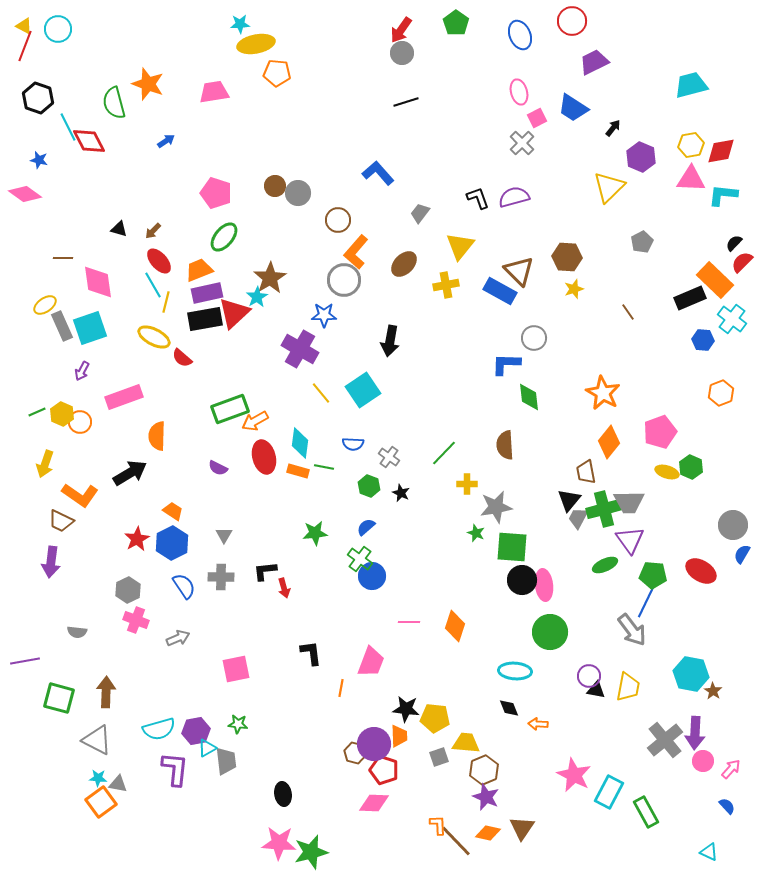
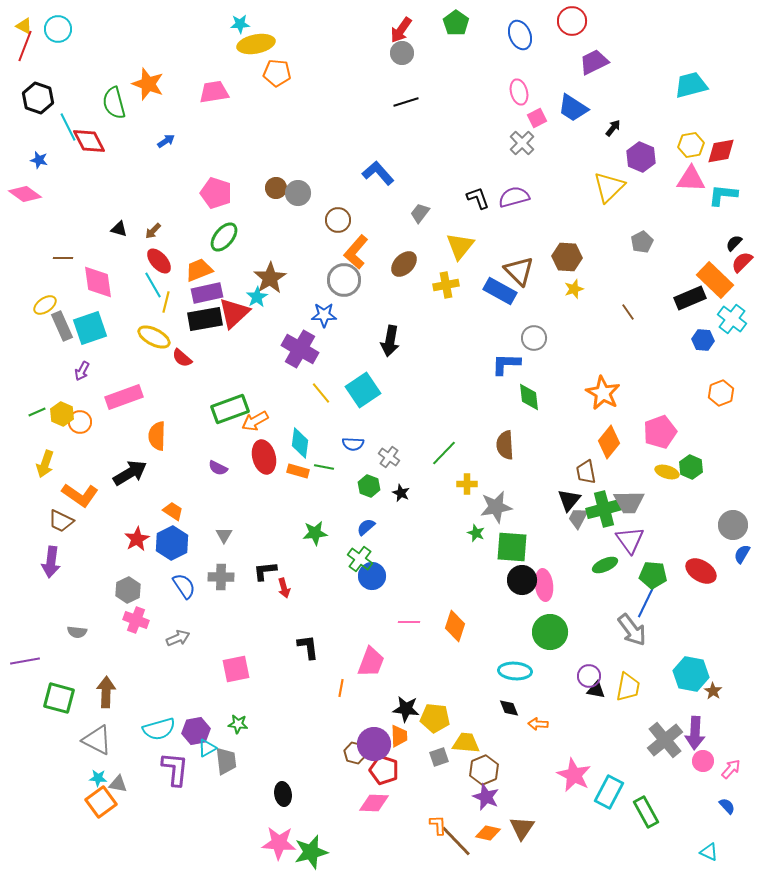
brown circle at (275, 186): moved 1 px right, 2 px down
black L-shape at (311, 653): moved 3 px left, 6 px up
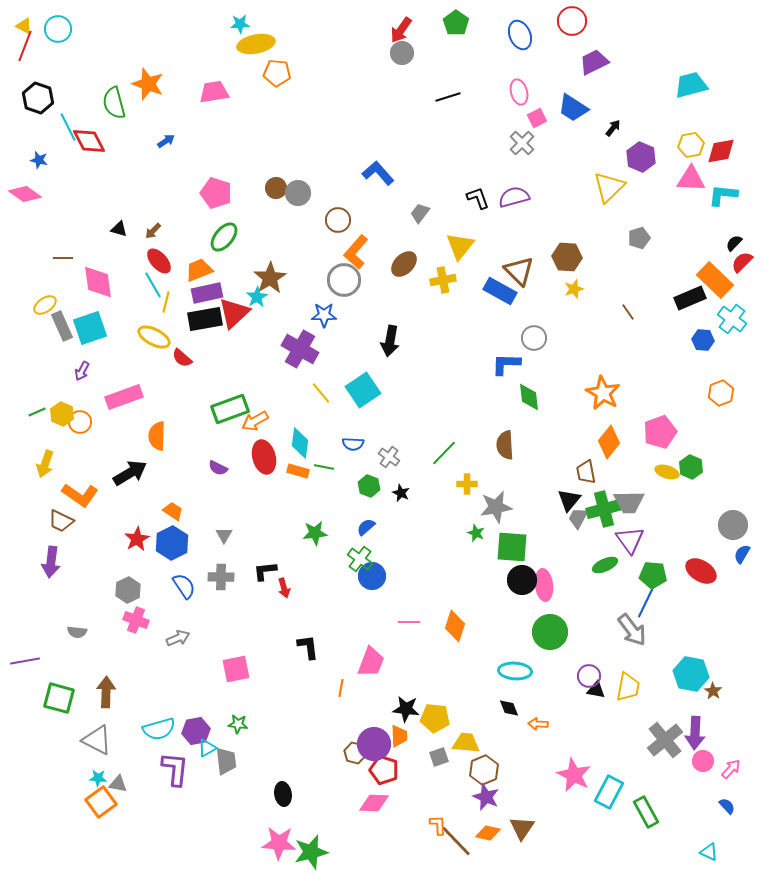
black line at (406, 102): moved 42 px right, 5 px up
gray pentagon at (642, 242): moved 3 px left, 4 px up; rotated 10 degrees clockwise
yellow cross at (446, 285): moved 3 px left, 5 px up
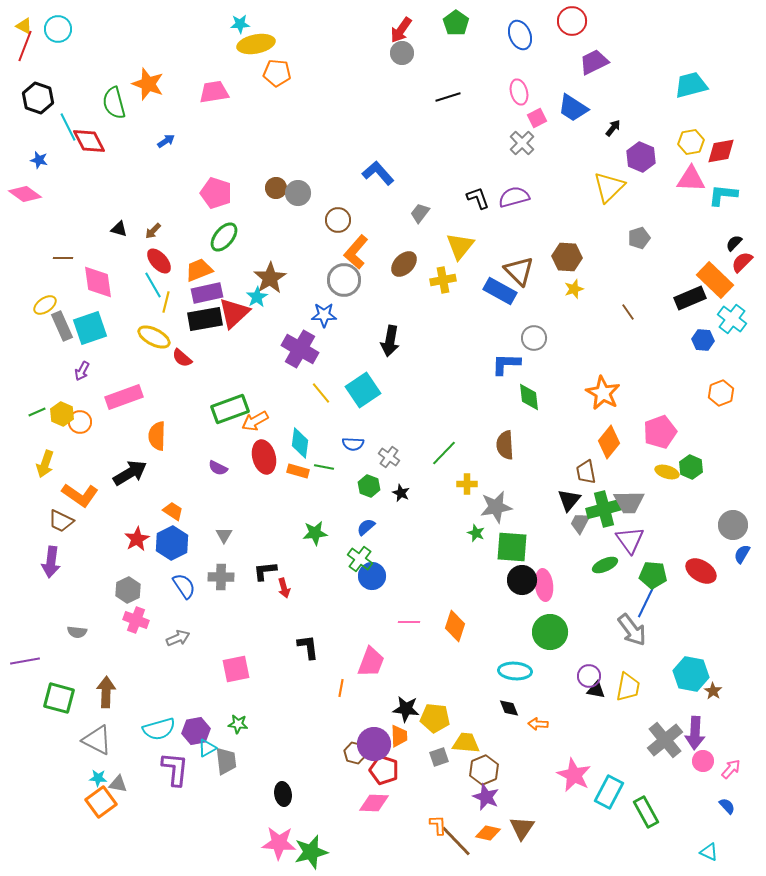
yellow hexagon at (691, 145): moved 3 px up
gray trapezoid at (578, 518): moved 2 px right, 5 px down
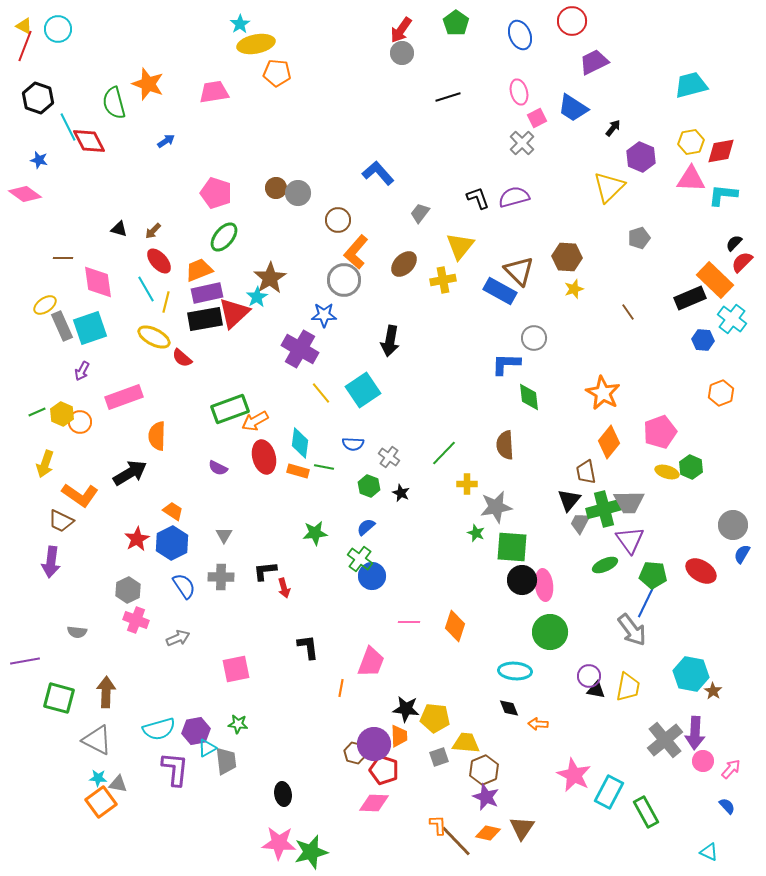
cyan star at (240, 24): rotated 30 degrees counterclockwise
cyan line at (153, 285): moved 7 px left, 4 px down
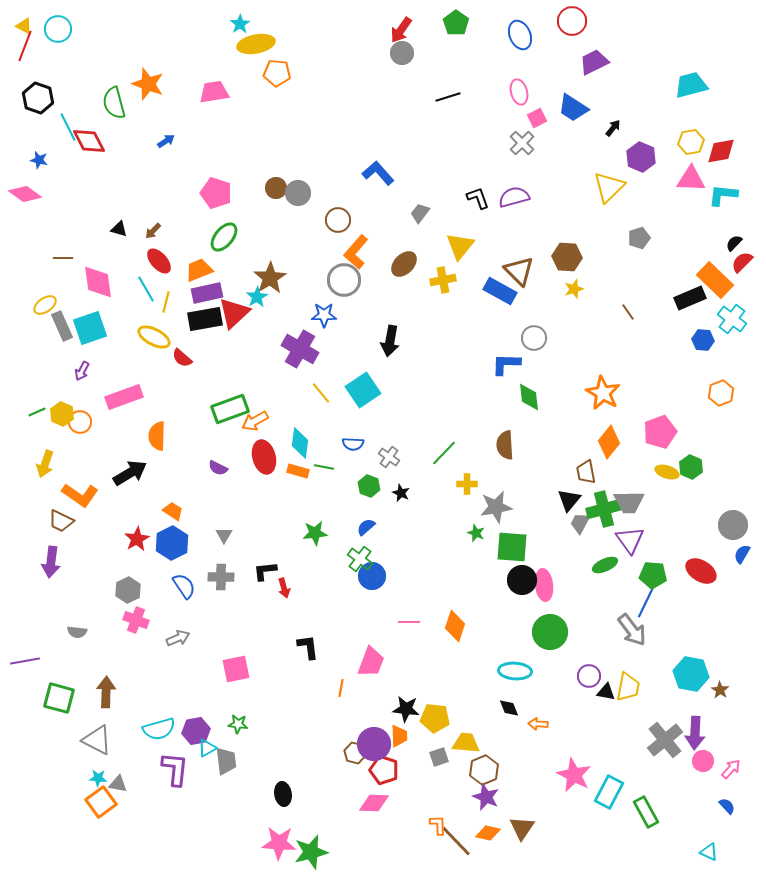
black triangle at (596, 690): moved 10 px right, 2 px down
brown star at (713, 691): moved 7 px right, 1 px up
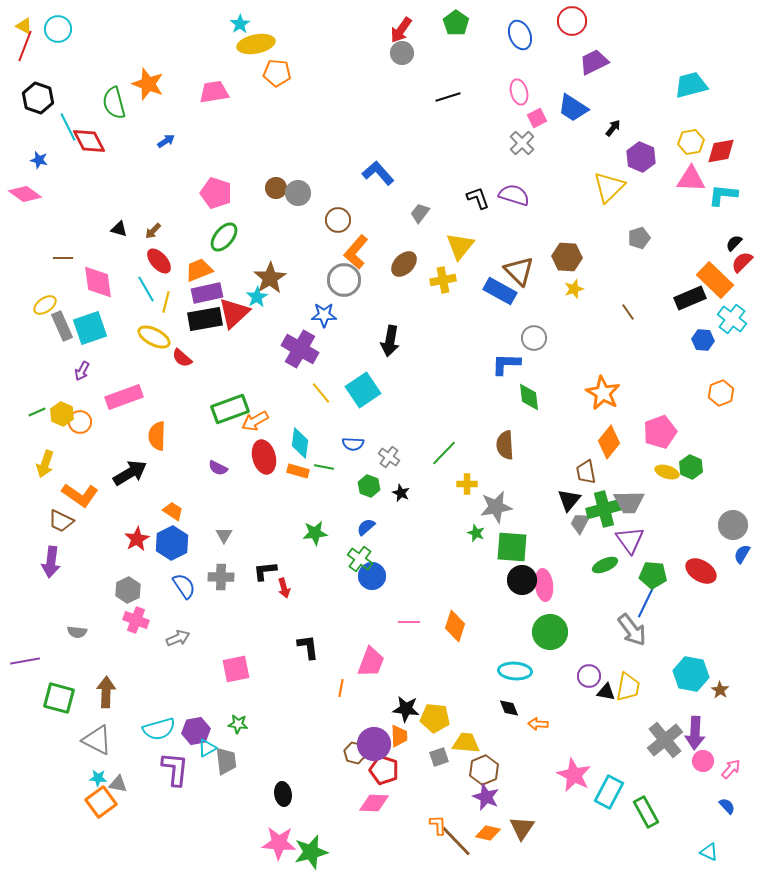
purple semicircle at (514, 197): moved 2 px up; rotated 32 degrees clockwise
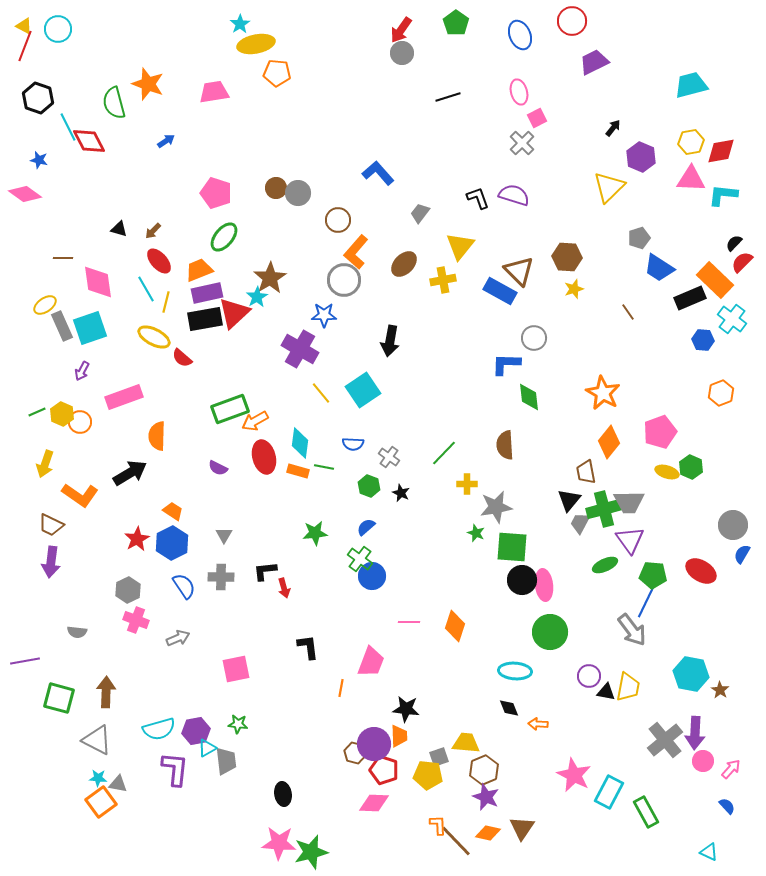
blue trapezoid at (573, 108): moved 86 px right, 160 px down
brown trapezoid at (61, 521): moved 10 px left, 4 px down
yellow pentagon at (435, 718): moved 7 px left, 57 px down
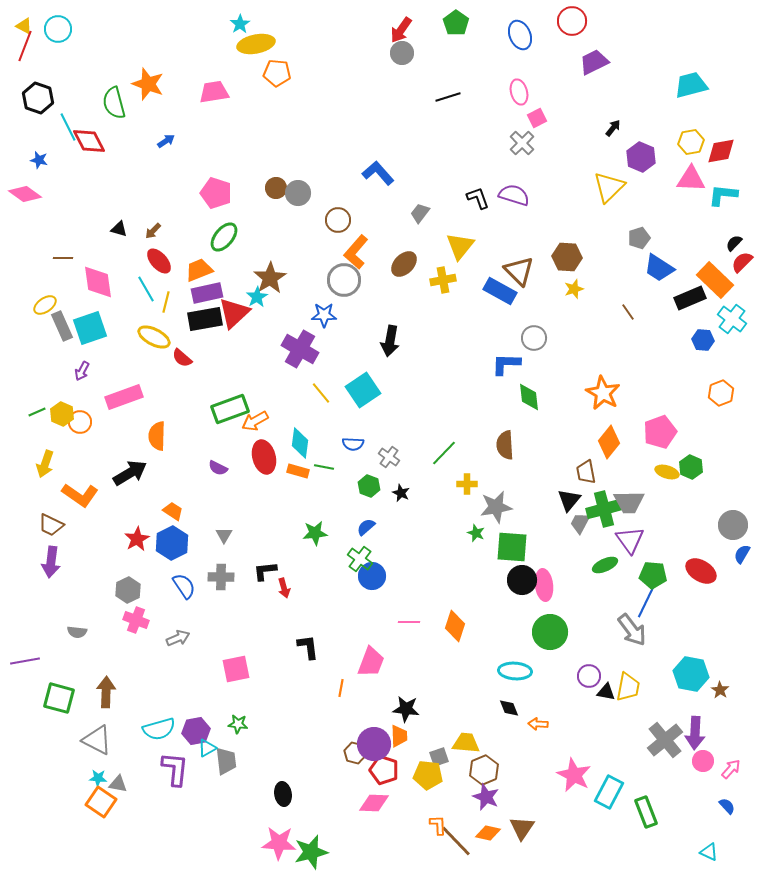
orange square at (101, 802): rotated 20 degrees counterclockwise
green rectangle at (646, 812): rotated 8 degrees clockwise
